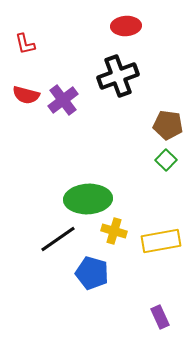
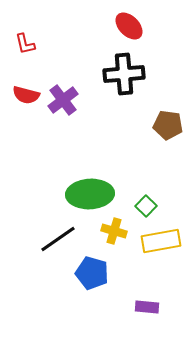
red ellipse: moved 3 px right; rotated 48 degrees clockwise
black cross: moved 6 px right, 2 px up; rotated 15 degrees clockwise
green square: moved 20 px left, 46 px down
green ellipse: moved 2 px right, 5 px up
purple rectangle: moved 13 px left, 10 px up; rotated 60 degrees counterclockwise
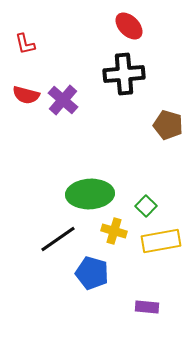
purple cross: rotated 12 degrees counterclockwise
brown pentagon: rotated 8 degrees clockwise
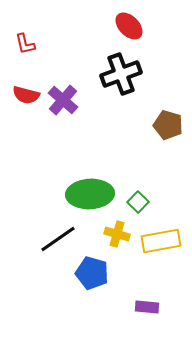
black cross: moved 3 px left; rotated 15 degrees counterclockwise
green square: moved 8 px left, 4 px up
yellow cross: moved 3 px right, 3 px down
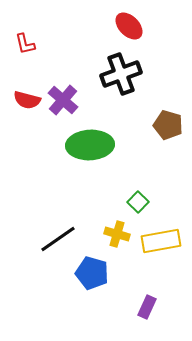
red semicircle: moved 1 px right, 5 px down
green ellipse: moved 49 px up
purple rectangle: rotated 70 degrees counterclockwise
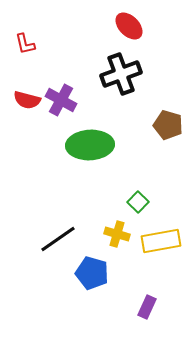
purple cross: moved 2 px left; rotated 12 degrees counterclockwise
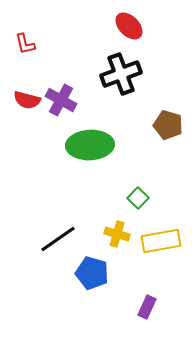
green square: moved 4 px up
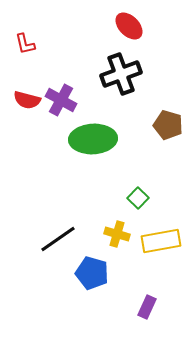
green ellipse: moved 3 px right, 6 px up
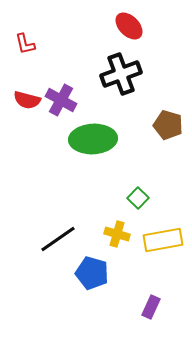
yellow rectangle: moved 2 px right, 1 px up
purple rectangle: moved 4 px right
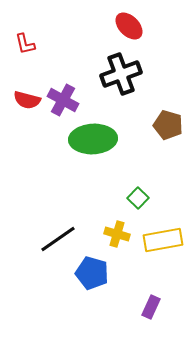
purple cross: moved 2 px right
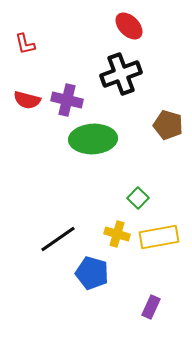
purple cross: moved 4 px right; rotated 16 degrees counterclockwise
yellow rectangle: moved 4 px left, 3 px up
